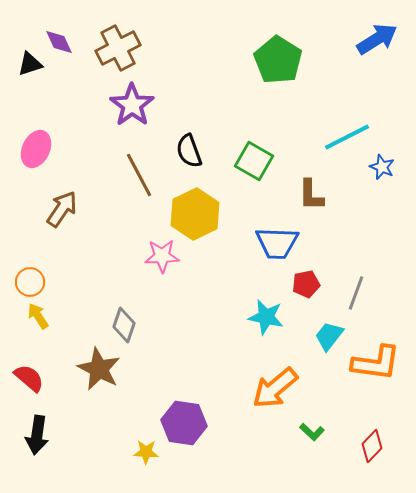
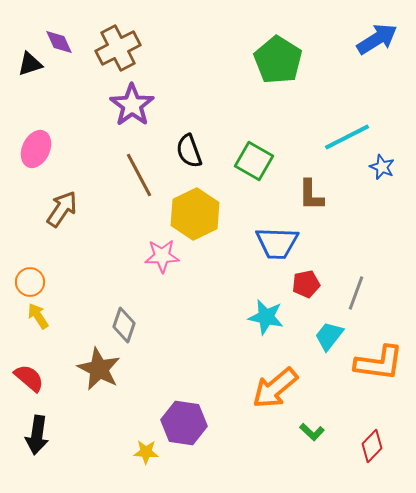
orange L-shape: moved 3 px right
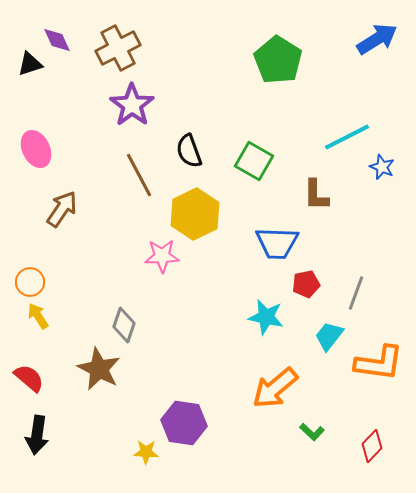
purple diamond: moved 2 px left, 2 px up
pink ellipse: rotated 51 degrees counterclockwise
brown L-shape: moved 5 px right
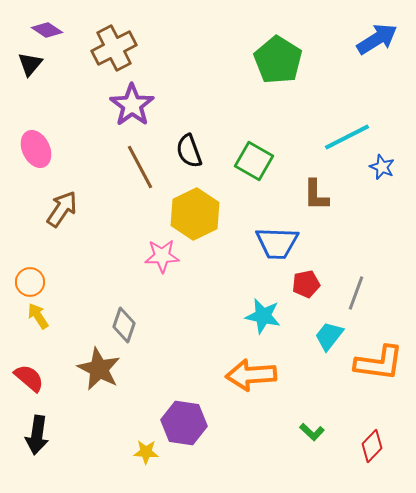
purple diamond: moved 10 px left, 10 px up; rotated 32 degrees counterclockwise
brown cross: moved 4 px left
black triangle: rotated 32 degrees counterclockwise
brown line: moved 1 px right, 8 px up
cyan star: moved 3 px left, 1 px up
orange arrow: moved 24 px left, 13 px up; rotated 36 degrees clockwise
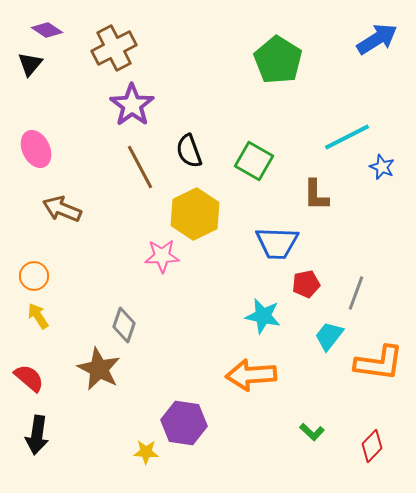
brown arrow: rotated 102 degrees counterclockwise
orange circle: moved 4 px right, 6 px up
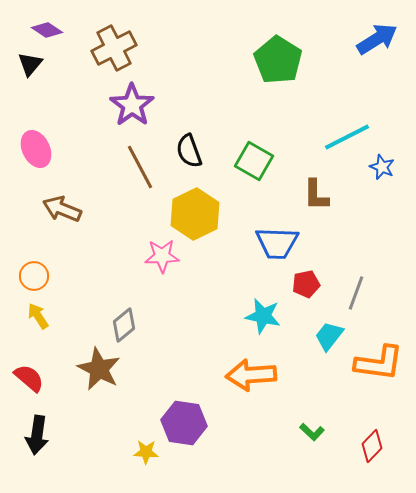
gray diamond: rotated 32 degrees clockwise
